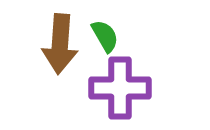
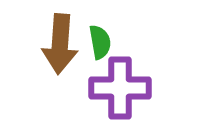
green semicircle: moved 5 px left, 6 px down; rotated 20 degrees clockwise
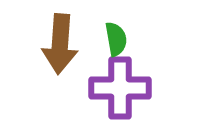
green semicircle: moved 16 px right, 3 px up
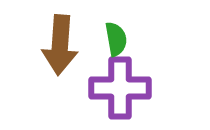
brown arrow: moved 1 px down
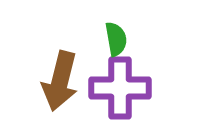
brown arrow: moved 36 px down; rotated 10 degrees clockwise
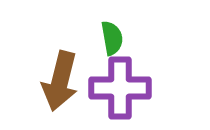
green semicircle: moved 4 px left, 1 px up
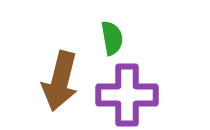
purple cross: moved 7 px right, 7 px down
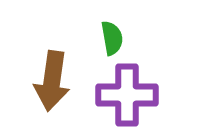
brown arrow: moved 8 px left; rotated 6 degrees counterclockwise
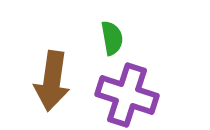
purple cross: rotated 18 degrees clockwise
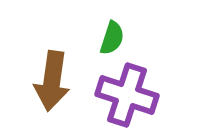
green semicircle: rotated 28 degrees clockwise
